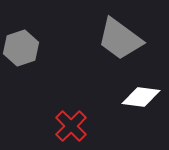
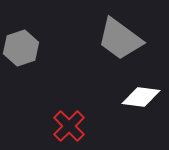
red cross: moved 2 px left
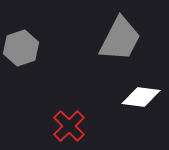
gray trapezoid: rotated 99 degrees counterclockwise
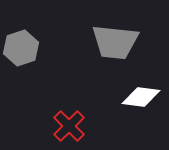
gray trapezoid: moved 5 px left, 3 px down; rotated 69 degrees clockwise
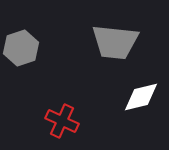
white diamond: rotated 21 degrees counterclockwise
red cross: moved 7 px left, 5 px up; rotated 20 degrees counterclockwise
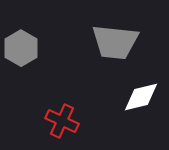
gray hexagon: rotated 12 degrees counterclockwise
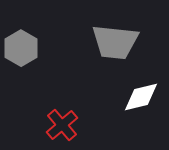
red cross: moved 4 px down; rotated 24 degrees clockwise
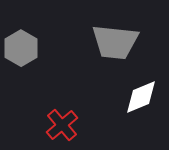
white diamond: rotated 9 degrees counterclockwise
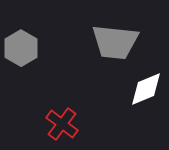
white diamond: moved 5 px right, 8 px up
red cross: moved 1 px up; rotated 12 degrees counterclockwise
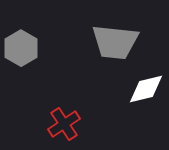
white diamond: rotated 9 degrees clockwise
red cross: moved 2 px right; rotated 20 degrees clockwise
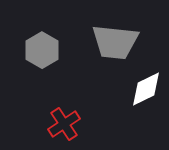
gray hexagon: moved 21 px right, 2 px down
white diamond: rotated 12 degrees counterclockwise
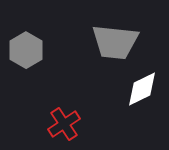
gray hexagon: moved 16 px left
white diamond: moved 4 px left
